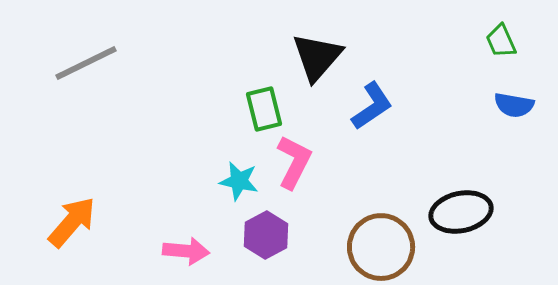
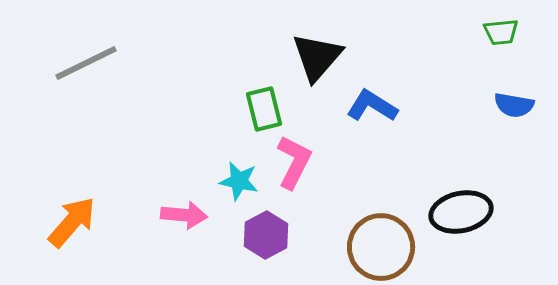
green trapezoid: moved 9 px up; rotated 72 degrees counterclockwise
blue L-shape: rotated 114 degrees counterclockwise
pink arrow: moved 2 px left, 36 px up
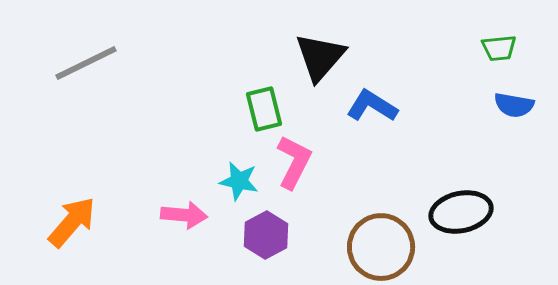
green trapezoid: moved 2 px left, 16 px down
black triangle: moved 3 px right
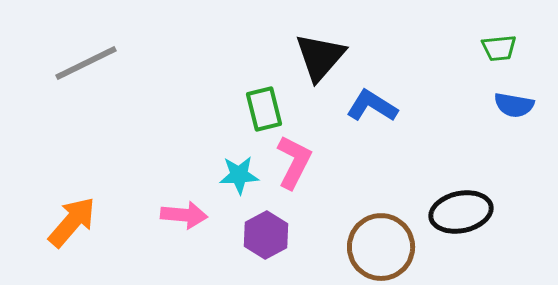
cyan star: moved 6 px up; rotated 15 degrees counterclockwise
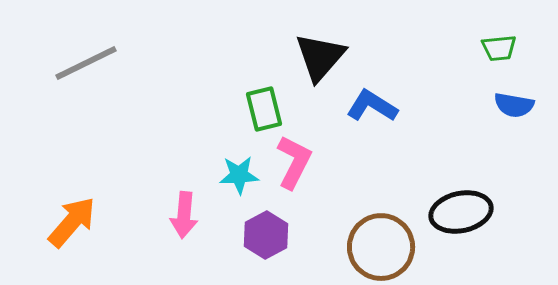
pink arrow: rotated 90 degrees clockwise
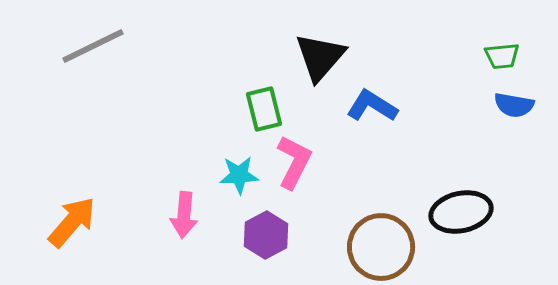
green trapezoid: moved 3 px right, 8 px down
gray line: moved 7 px right, 17 px up
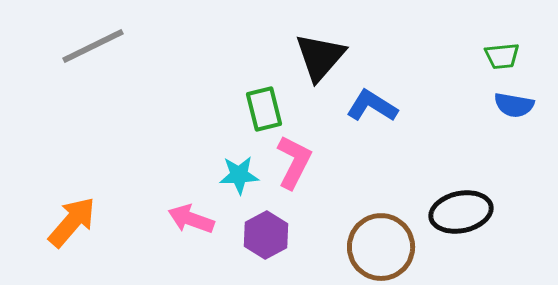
pink arrow: moved 7 px right, 4 px down; rotated 105 degrees clockwise
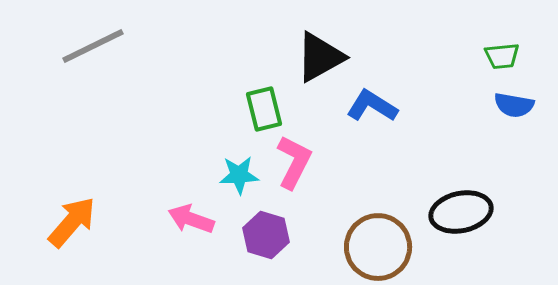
black triangle: rotated 20 degrees clockwise
purple hexagon: rotated 15 degrees counterclockwise
brown circle: moved 3 px left
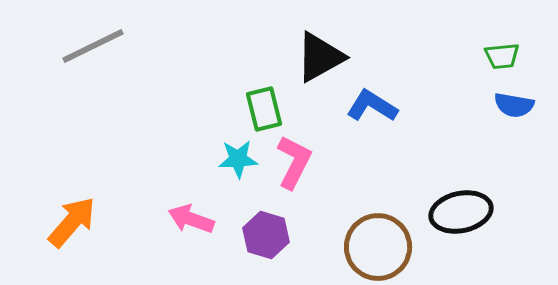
cyan star: moved 1 px left, 16 px up
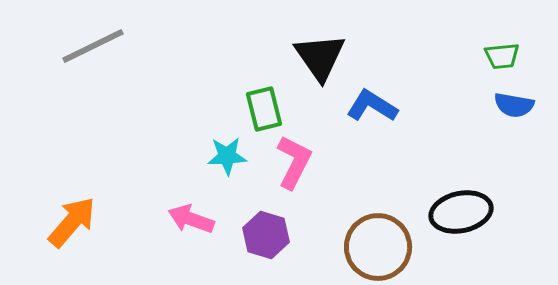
black triangle: rotated 36 degrees counterclockwise
cyan star: moved 11 px left, 3 px up
